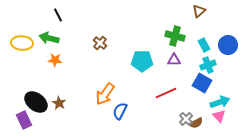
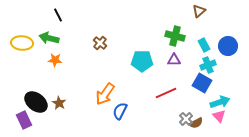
blue circle: moved 1 px down
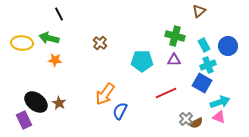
black line: moved 1 px right, 1 px up
pink triangle: moved 1 px down; rotated 24 degrees counterclockwise
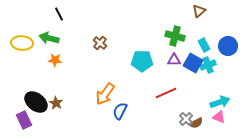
blue square: moved 9 px left, 20 px up
brown star: moved 3 px left
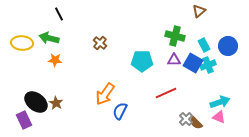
brown semicircle: rotated 72 degrees clockwise
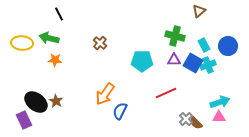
brown star: moved 2 px up
pink triangle: rotated 24 degrees counterclockwise
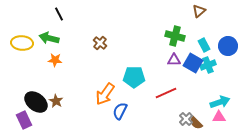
cyan pentagon: moved 8 px left, 16 px down
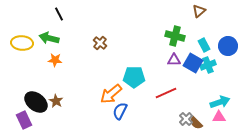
orange arrow: moved 6 px right; rotated 15 degrees clockwise
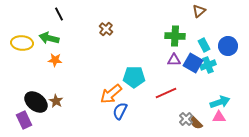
green cross: rotated 12 degrees counterclockwise
brown cross: moved 6 px right, 14 px up
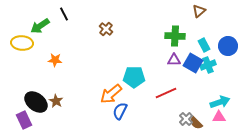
black line: moved 5 px right
green arrow: moved 9 px left, 12 px up; rotated 48 degrees counterclockwise
